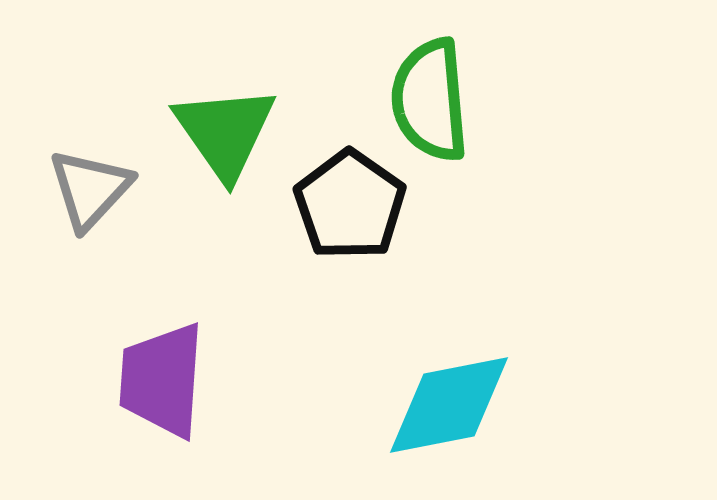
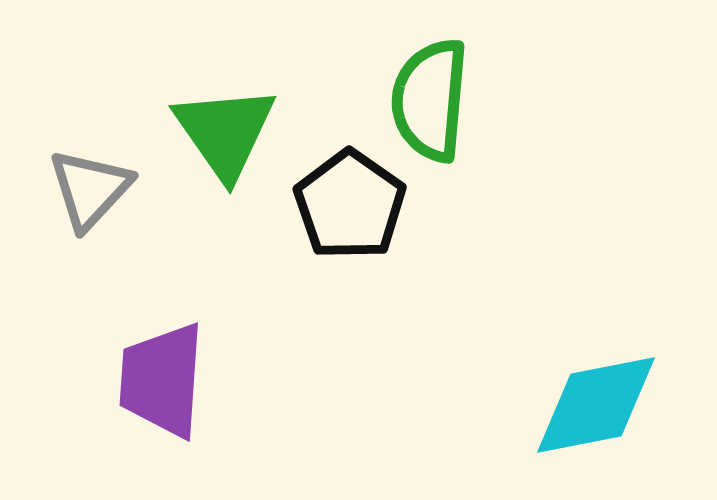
green semicircle: rotated 10 degrees clockwise
cyan diamond: moved 147 px right
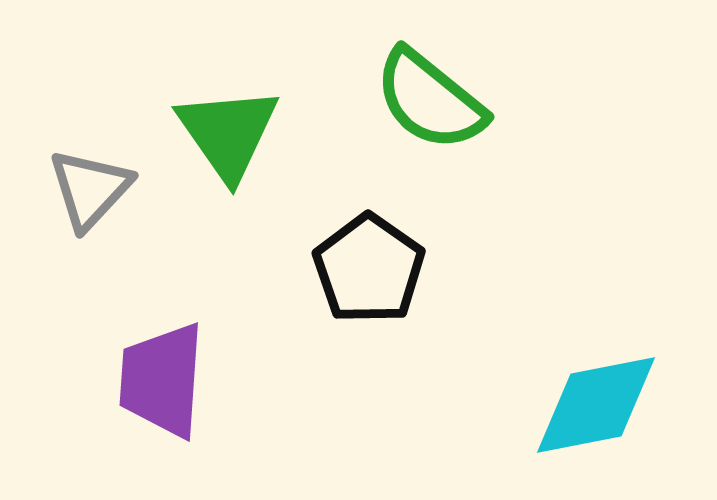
green semicircle: rotated 56 degrees counterclockwise
green triangle: moved 3 px right, 1 px down
black pentagon: moved 19 px right, 64 px down
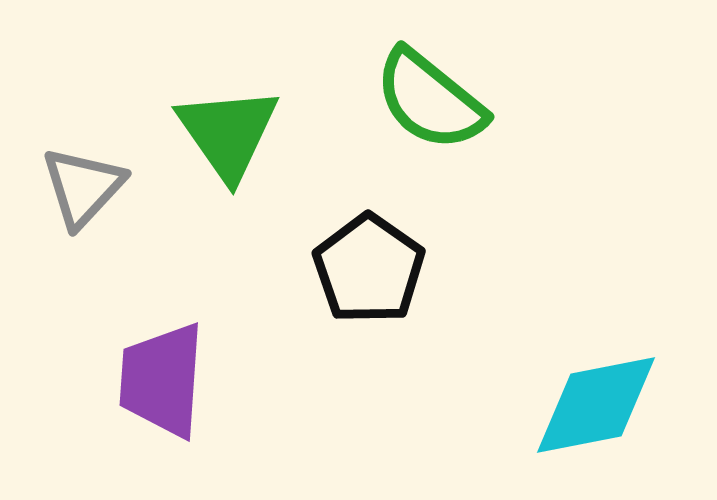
gray triangle: moved 7 px left, 2 px up
